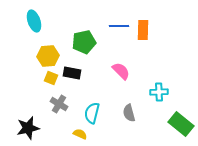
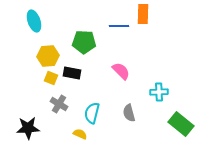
orange rectangle: moved 16 px up
green pentagon: rotated 15 degrees clockwise
black star: rotated 10 degrees clockwise
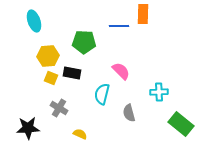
gray cross: moved 4 px down
cyan semicircle: moved 10 px right, 19 px up
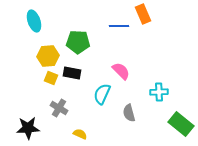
orange rectangle: rotated 24 degrees counterclockwise
green pentagon: moved 6 px left
cyan semicircle: rotated 10 degrees clockwise
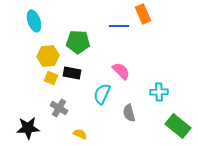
green rectangle: moved 3 px left, 2 px down
